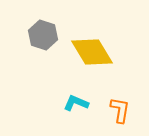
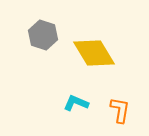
yellow diamond: moved 2 px right, 1 px down
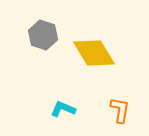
cyan L-shape: moved 13 px left, 6 px down
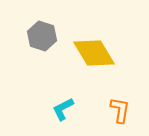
gray hexagon: moved 1 px left, 1 px down
cyan L-shape: rotated 50 degrees counterclockwise
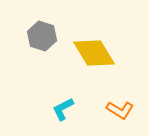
orange L-shape: rotated 112 degrees clockwise
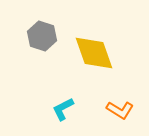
yellow diamond: rotated 12 degrees clockwise
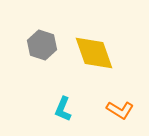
gray hexagon: moved 9 px down
cyan L-shape: rotated 40 degrees counterclockwise
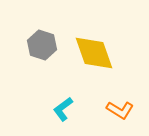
cyan L-shape: rotated 30 degrees clockwise
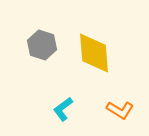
yellow diamond: rotated 15 degrees clockwise
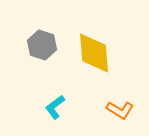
cyan L-shape: moved 8 px left, 2 px up
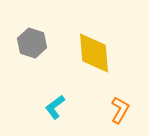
gray hexagon: moved 10 px left, 2 px up
orange L-shape: rotated 92 degrees counterclockwise
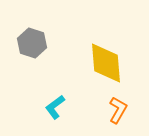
yellow diamond: moved 12 px right, 10 px down
orange L-shape: moved 2 px left
